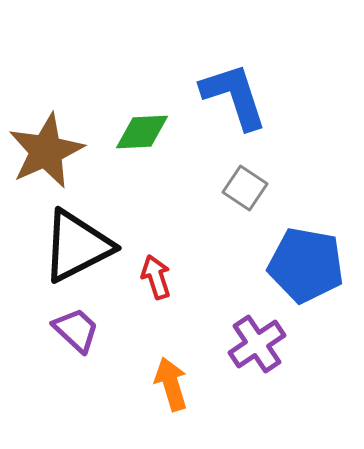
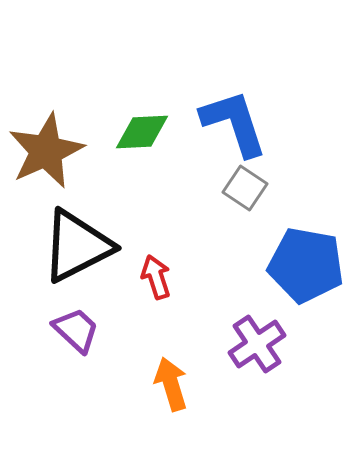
blue L-shape: moved 27 px down
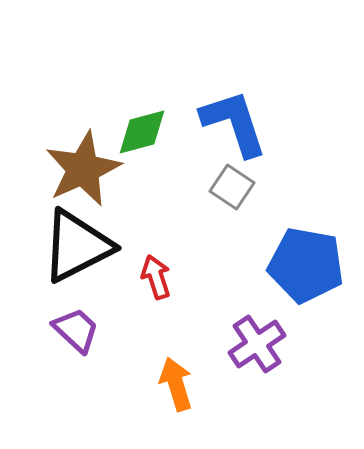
green diamond: rotated 12 degrees counterclockwise
brown star: moved 37 px right, 18 px down
gray square: moved 13 px left, 1 px up
orange arrow: moved 5 px right
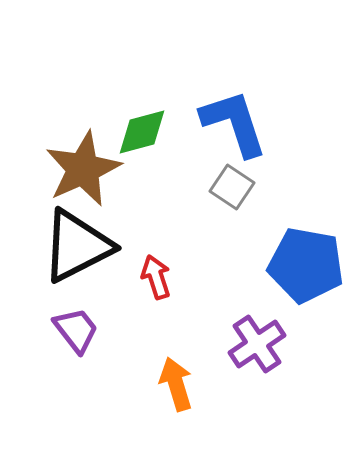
purple trapezoid: rotated 9 degrees clockwise
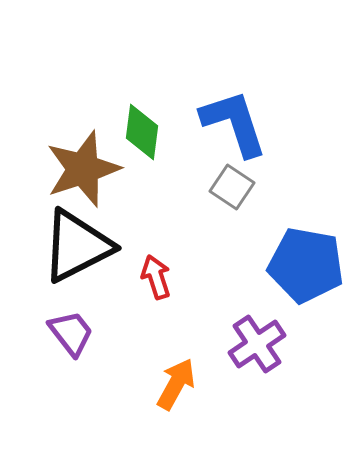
green diamond: rotated 68 degrees counterclockwise
brown star: rotated 6 degrees clockwise
purple trapezoid: moved 5 px left, 3 px down
orange arrow: rotated 46 degrees clockwise
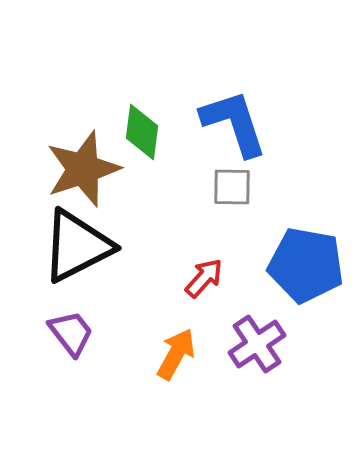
gray square: rotated 33 degrees counterclockwise
red arrow: moved 48 px right, 1 px down; rotated 60 degrees clockwise
orange arrow: moved 30 px up
